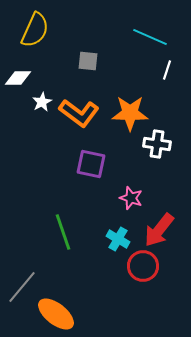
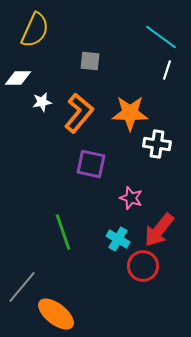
cyan line: moved 11 px right; rotated 12 degrees clockwise
gray square: moved 2 px right
white star: rotated 18 degrees clockwise
orange L-shape: rotated 87 degrees counterclockwise
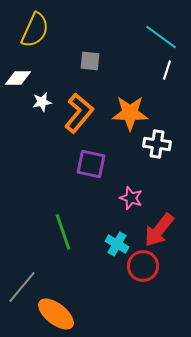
cyan cross: moved 1 px left, 5 px down
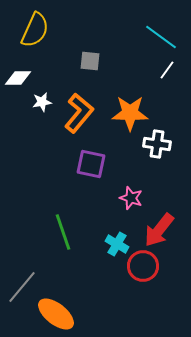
white line: rotated 18 degrees clockwise
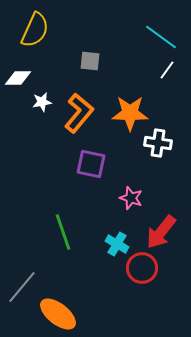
white cross: moved 1 px right, 1 px up
red arrow: moved 2 px right, 2 px down
red circle: moved 1 px left, 2 px down
orange ellipse: moved 2 px right
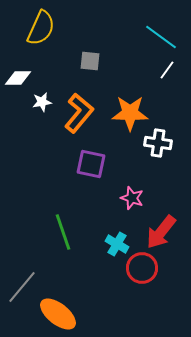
yellow semicircle: moved 6 px right, 2 px up
pink star: moved 1 px right
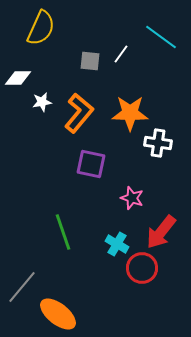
white line: moved 46 px left, 16 px up
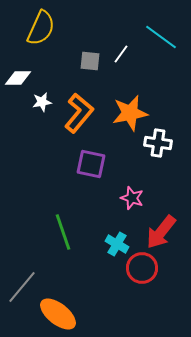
orange star: rotated 12 degrees counterclockwise
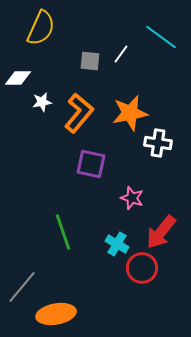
orange ellipse: moved 2 px left; rotated 48 degrees counterclockwise
